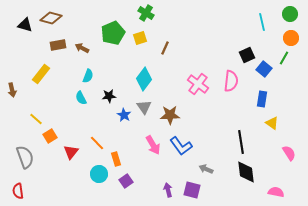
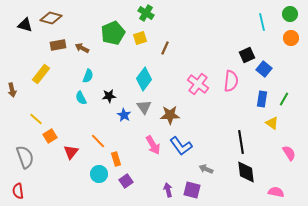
green line at (284, 58): moved 41 px down
orange line at (97, 143): moved 1 px right, 2 px up
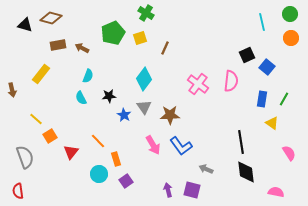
blue square at (264, 69): moved 3 px right, 2 px up
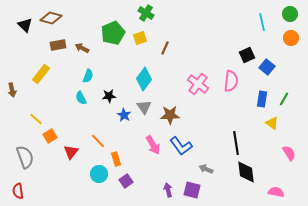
black triangle at (25, 25): rotated 28 degrees clockwise
black line at (241, 142): moved 5 px left, 1 px down
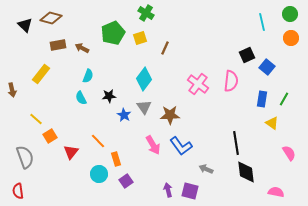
purple square at (192, 190): moved 2 px left, 1 px down
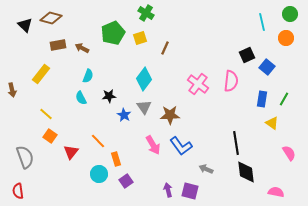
orange circle at (291, 38): moved 5 px left
yellow line at (36, 119): moved 10 px right, 5 px up
orange square at (50, 136): rotated 24 degrees counterclockwise
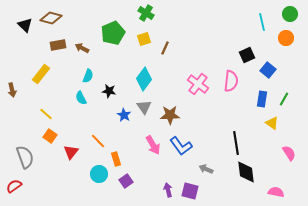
yellow square at (140, 38): moved 4 px right, 1 px down
blue square at (267, 67): moved 1 px right, 3 px down
black star at (109, 96): moved 5 px up; rotated 16 degrees clockwise
red semicircle at (18, 191): moved 4 px left, 5 px up; rotated 63 degrees clockwise
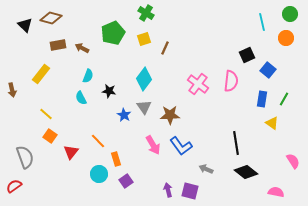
pink semicircle at (289, 153): moved 4 px right, 8 px down
black diamond at (246, 172): rotated 45 degrees counterclockwise
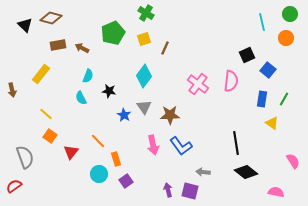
cyan diamond at (144, 79): moved 3 px up
pink arrow at (153, 145): rotated 18 degrees clockwise
gray arrow at (206, 169): moved 3 px left, 3 px down; rotated 16 degrees counterclockwise
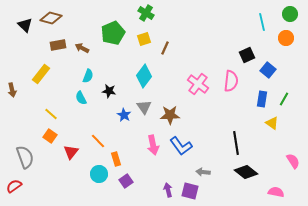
yellow line at (46, 114): moved 5 px right
